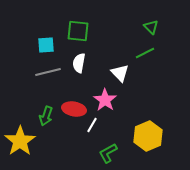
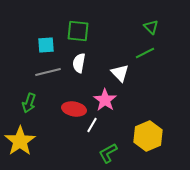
green arrow: moved 17 px left, 13 px up
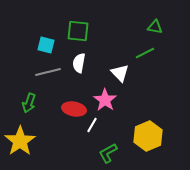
green triangle: moved 4 px right; rotated 35 degrees counterclockwise
cyan square: rotated 18 degrees clockwise
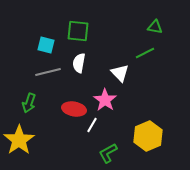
yellow star: moved 1 px left, 1 px up
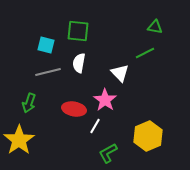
white line: moved 3 px right, 1 px down
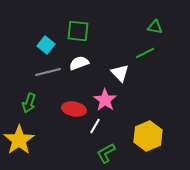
cyan square: rotated 24 degrees clockwise
white semicircle: rotated 60 degrees clockwise
green L-shape: moved 2 px left
